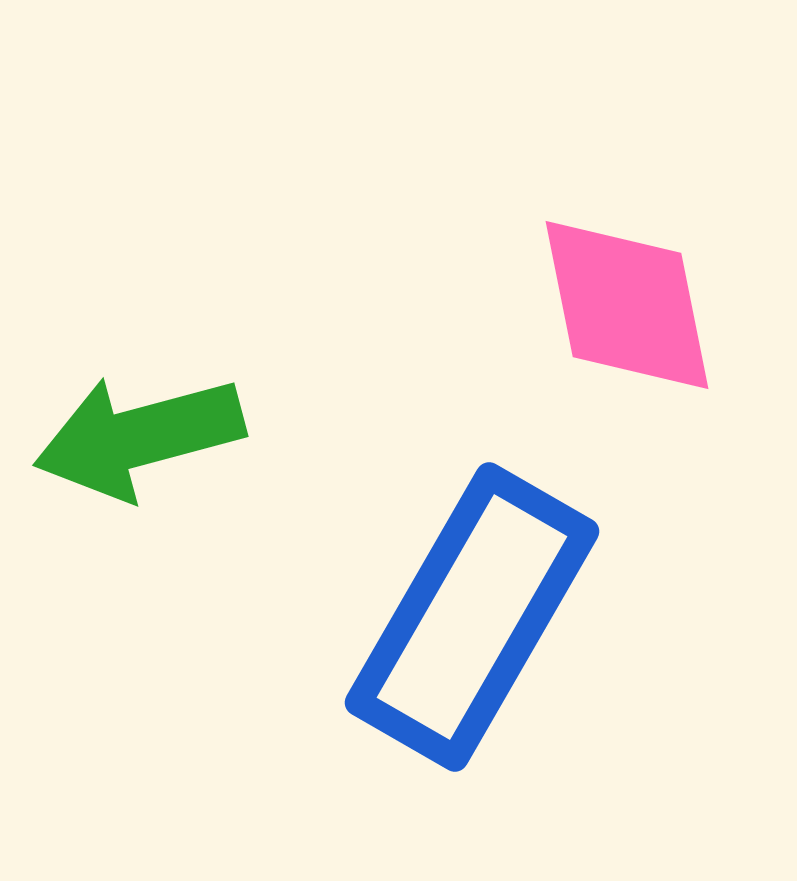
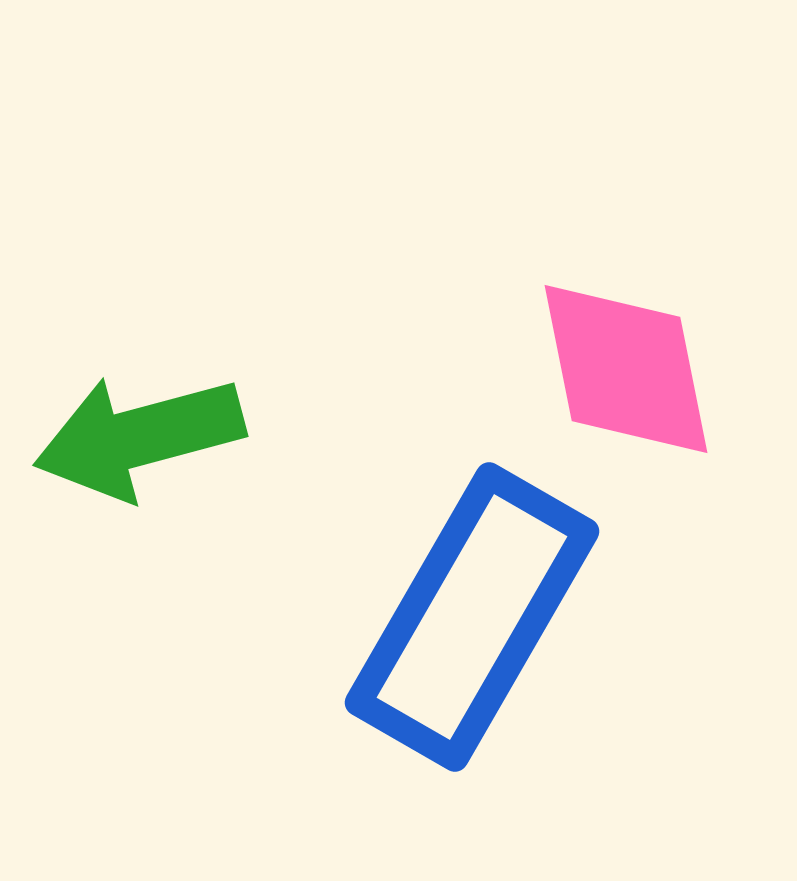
pink diamond: moved 1 px left, 64 px down
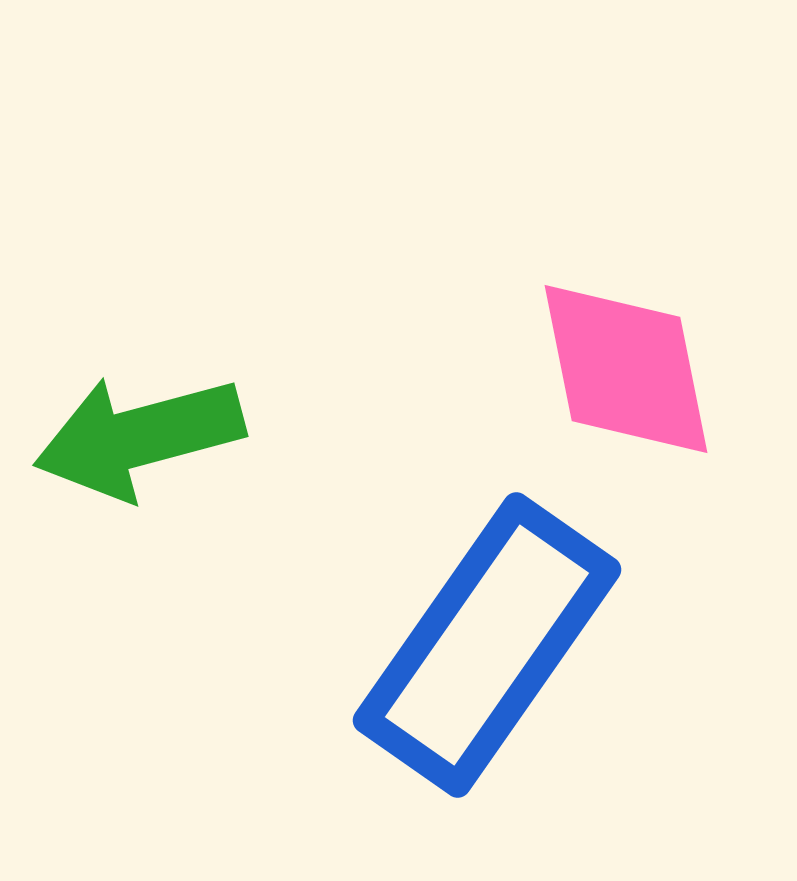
blue rectangle: moved 15 px right, 28 px down; rotated 5 degrees clockwise
